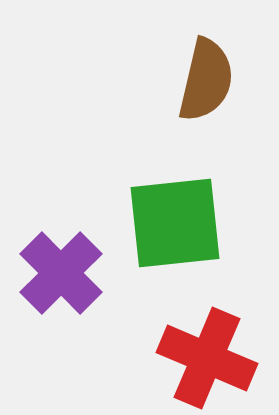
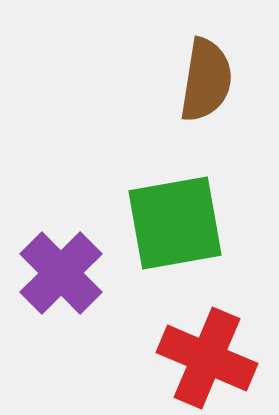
brown semicircle: rotated 4 degrees counterclockwise
green square: rotated 4 degrees counterclockwise
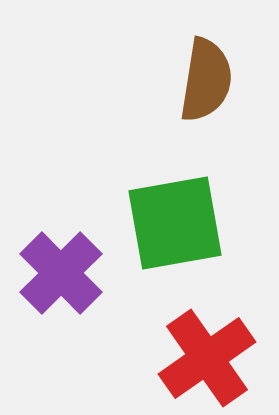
red cross: rotated 32 degrees clockwise
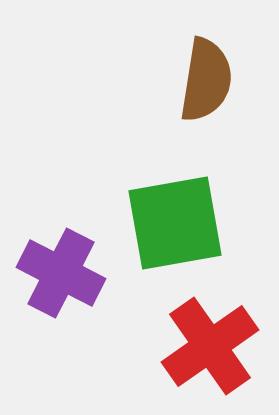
purple cross: rotated 18 degrees counterclockwise
red cross: moved 3 px right, 12 px up
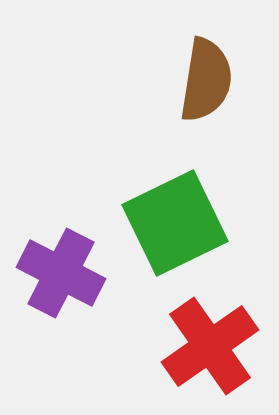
green square: rotated 16 degrees counterclockwise
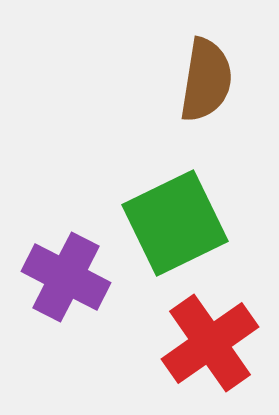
purple cross: moved 5 px right, 4 px down
red cross: moved 3 px up
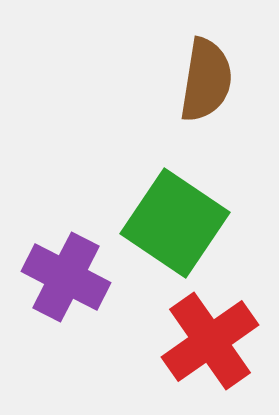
green square: rotated 30 degrees counterclockwise
red cross: moved 2 px up
